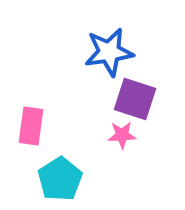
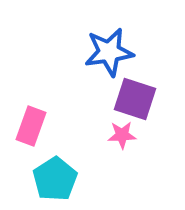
pink rectangle: rotated 12 degrees clockwise
cyan pentagon: moved 5 px left
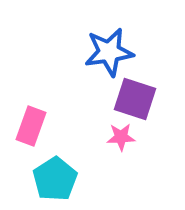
pink star: moved 1 px left, 2 px down
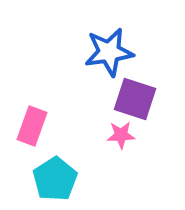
pink rectangle: moved 1 px right
pink star: moved 2 px up
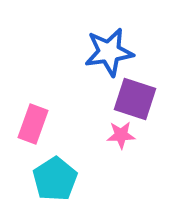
pink rectangle: moved 1 px right, 2 px up
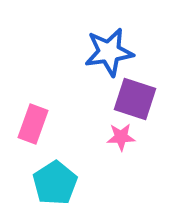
pink star: moved 2 px down
cyan pentagon: moved 4 px down
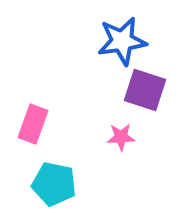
blue star: moved 13 px right, 11 px up
purple square: moved 10 px right, 9 px up
cyan pentagon: moved 1 px left, 1 px down; rotated 27 degrees counterclockwise
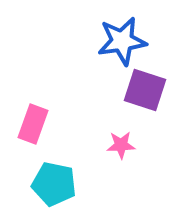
pink star: moved 8 px down
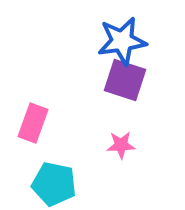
purple square: moved 20 px left, 10 px up
pink rectangle: moved 1 px up
